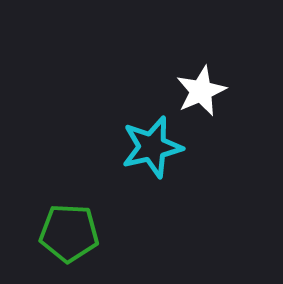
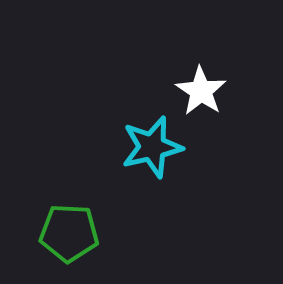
white star: rotated 15 degrees counterclockwise
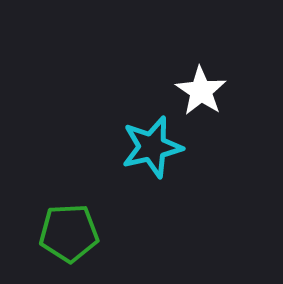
green pentagon: rotated 6 degrees counterclockwise
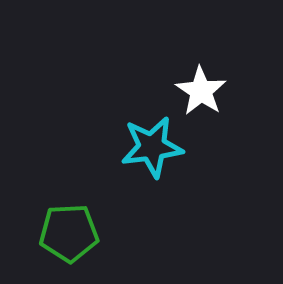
cyan star: rotated 6 degrees clockwise
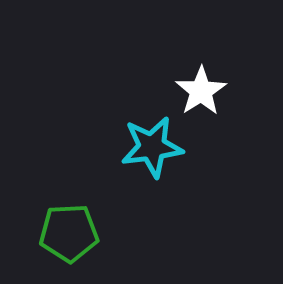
white star: rotated 6 degrees clockwise
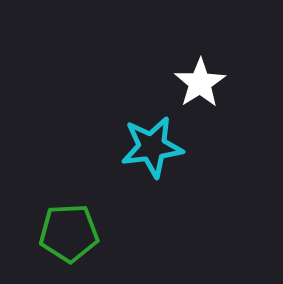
white star: moved 1 px left, 8 px up
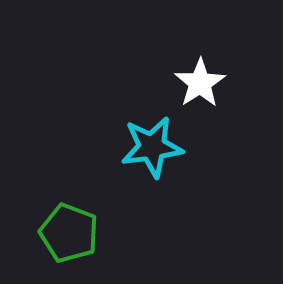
green pentagon: rotated 24 degrees clockwise
